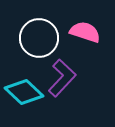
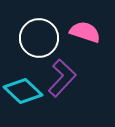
cyan diamond: moved 1 px left, 1 px up
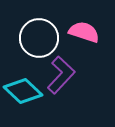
pink semicircle: moved 1 px left
purple L-shape: moved 1 px left, 3 px up
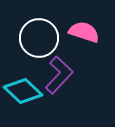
purple L-shape: moved 2 px left
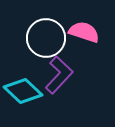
white circle: moved 7 px right
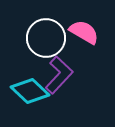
pink semicircle: rotated 12 degrees clockwise
cyan diamond: moved 7 px right
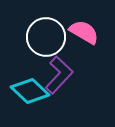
white circle: moved 1 px up
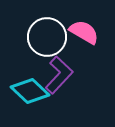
white circle: moved 1 px right
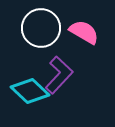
white circle: moved 6 px left, 9 px up
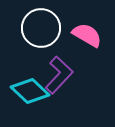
pink semicircle: moved 3 px right, 3 px down
